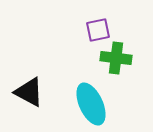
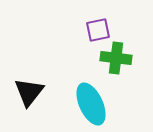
black triangle: rotated 40 degrees clockwise
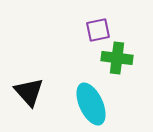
green cross: moved 1 px right
black triangle: rotated 20 degrees counterclockwise
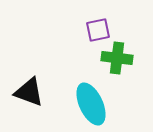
black triangle: rotated 28 degrees counterclockwise
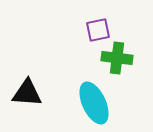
black triangle: moved 2 px left, 1 px down; rotated 16 degrees counterclockwise
cyan ellipse: moved 3 px right, 1 px up
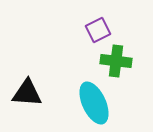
purple square: rotated 15 degrees counterclockwise
green cross: moved 1 px left, 3 px down
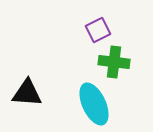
green cross: moved 2 px left, 1 px down
cyan ellipse: moved 1 px down
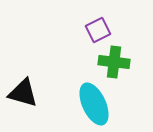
black triangle: moved 4 px left; rotated 12 degrees clockwise
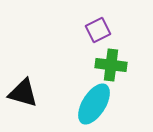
green cross: moved 3 px left, 3 px down
cyan ellipse: rotated 57 degrees clockwise
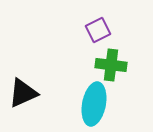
black triangle: rotated 40 degrees counterclockwise
cyan ellipse: rotated 21 degrees counterclockwise
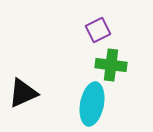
cyan ellipse: moved 2 px left
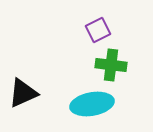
cyan ellipse: rotated 69 degrees clockwise
